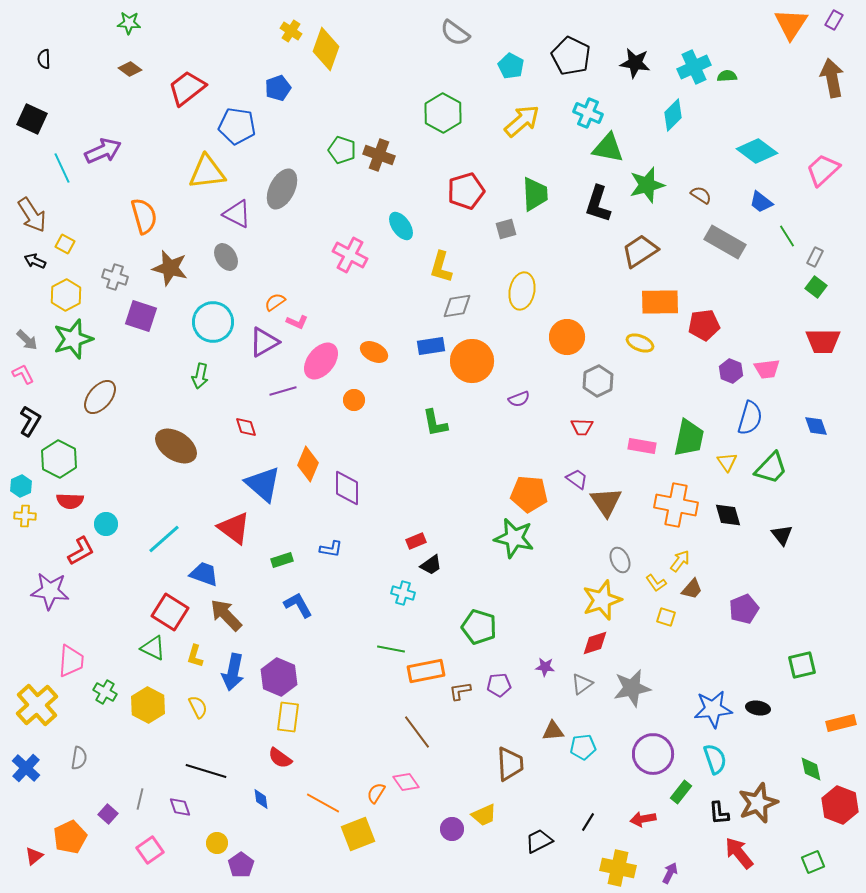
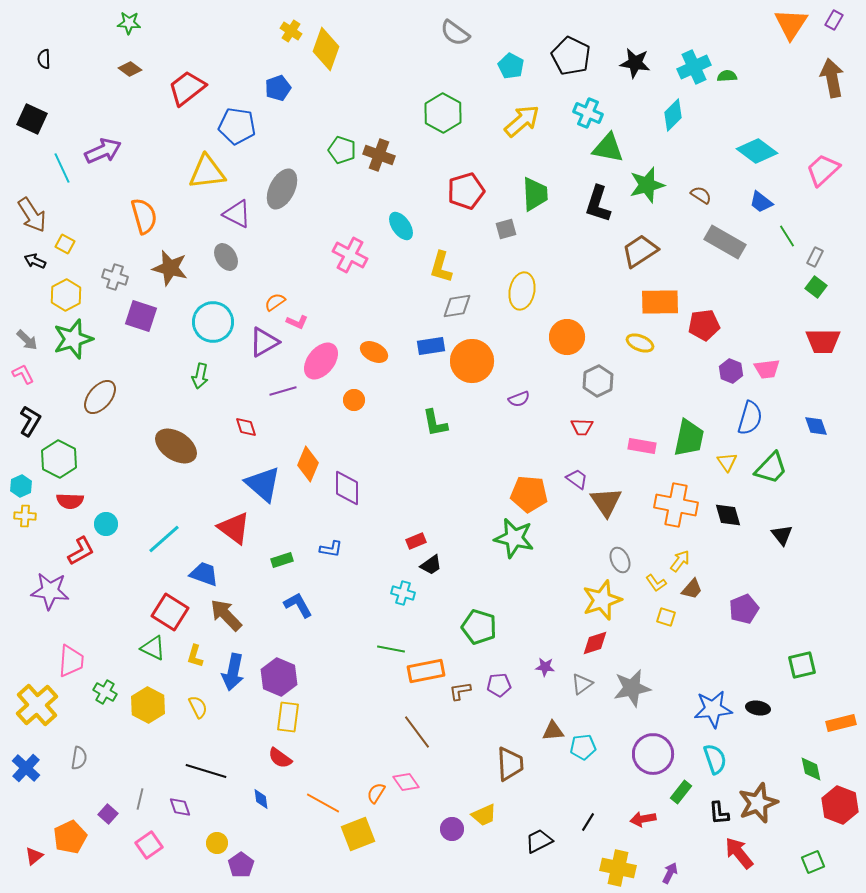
pink square at (150, 850): moved 1 px left, 5 px up
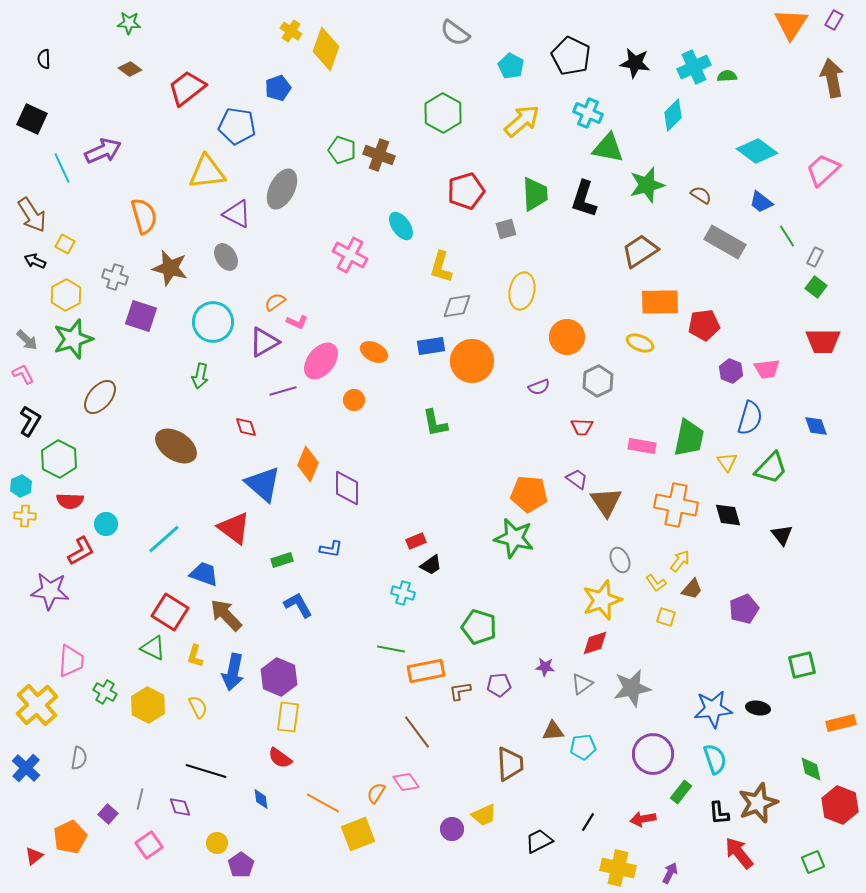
black L-shape at (598, 204): moved 14 px left, 5 px up
purple semicircle at (519, 399): moved 20 px right, 12 px up
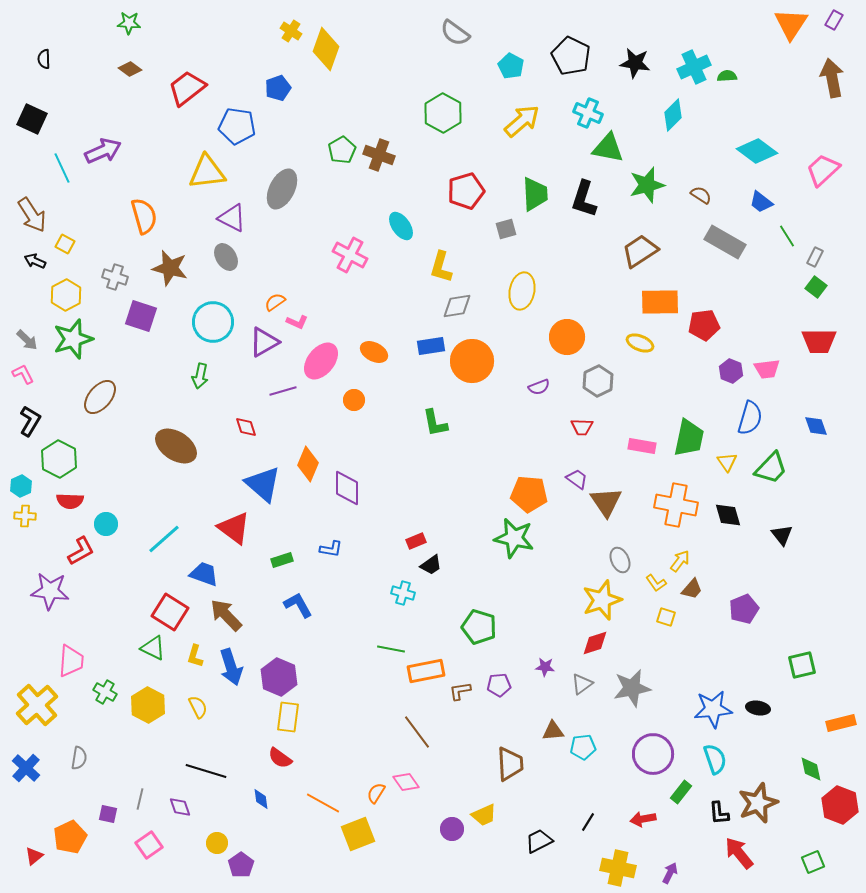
green pentagon at (342, 150): rotated 24 degrees clockwise
purple triangle at (237, 214): moved 5 px left, 4 px down
red trapezoid at (823, 341): moved 4 px left
blue arrow at (233, 672): moved 2 px left, 5 px up; rotated 30 degrees counterclockwise
purple square at (108, 814): rotated 30 degrees counterclockwise
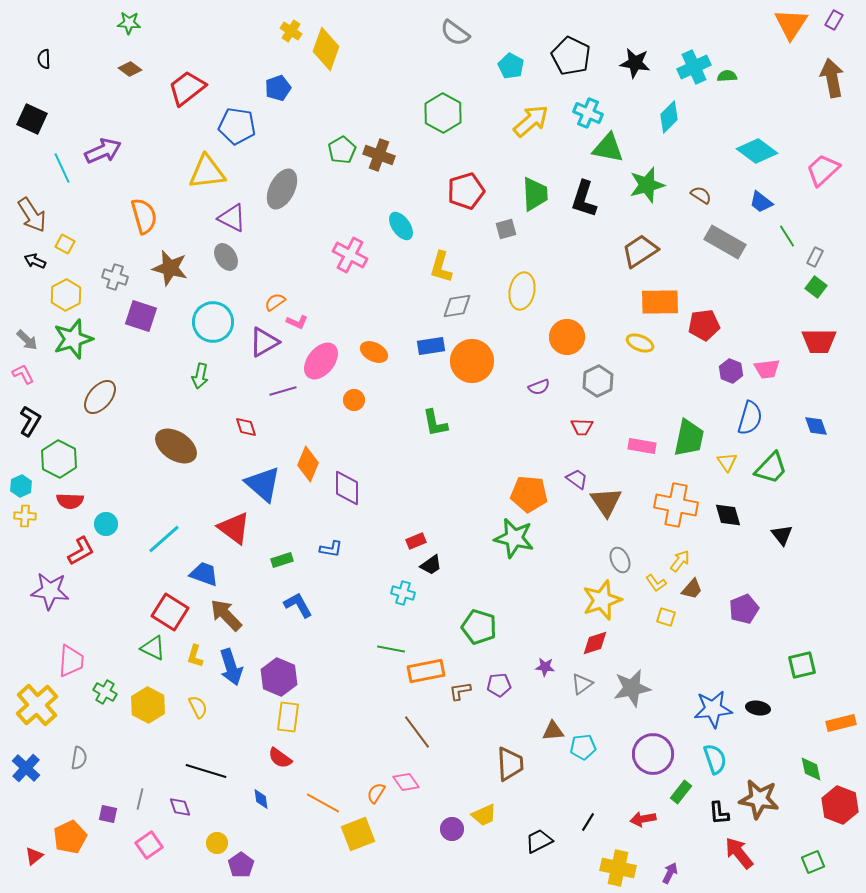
cyan diamond at (673, 115): moved 4 px left, 2 px down
yellow arrow at (522, 121): moved 9 px right
brown star at (758, 803): moved 1 px right, 4 px up; rotated 30 degrees clockwise
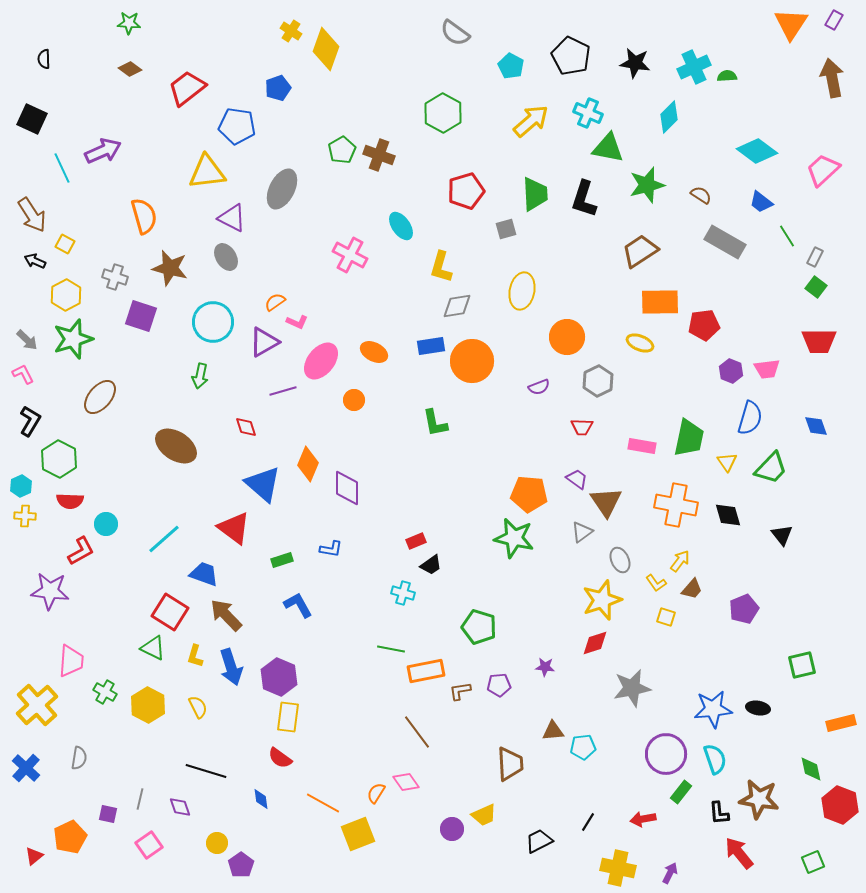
gray triangle at (582, 684): moved 152 px up
purple circle at (653, 754): moved 13 px right
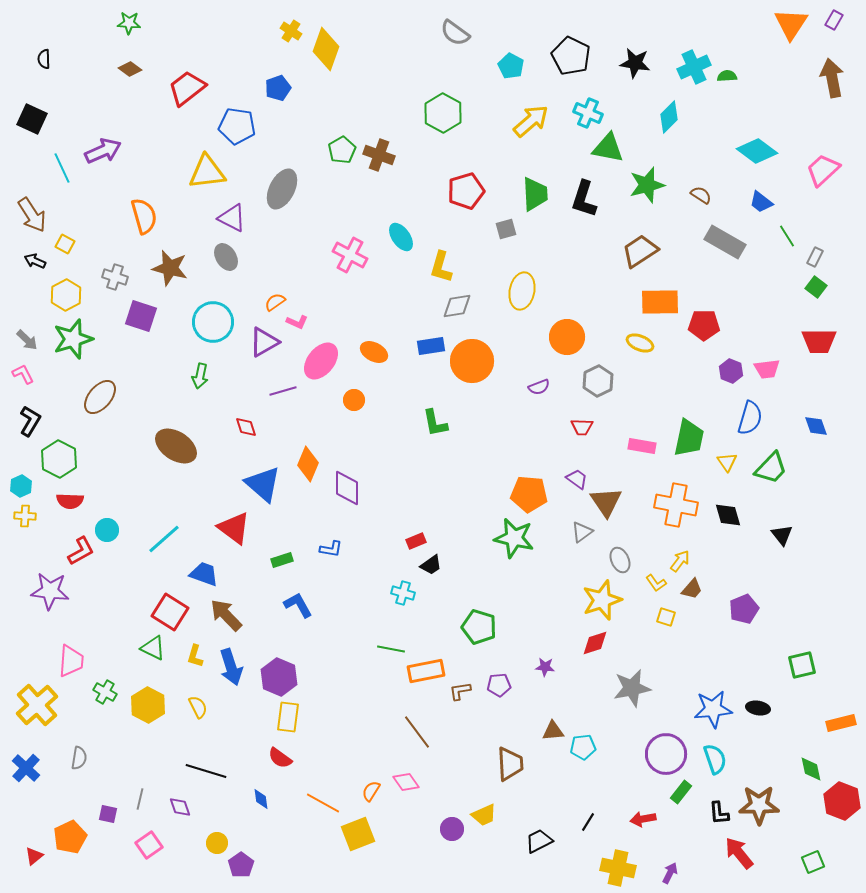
cyan ellipse at (401, 226): moved 11 px down
red pentagon at (704, 325): rotated 8 degrees clockwise
cyan circle at (106, 524): moved 1 px right, 6 px down
orange semicircle at (376, 793): moved 5 px left, 2 px up
brown star at (759, 799): moved 6 px down; rotated 9 degrees counterclockwise
red hexagon at (840, 805): moved 2 px right, 4 px up
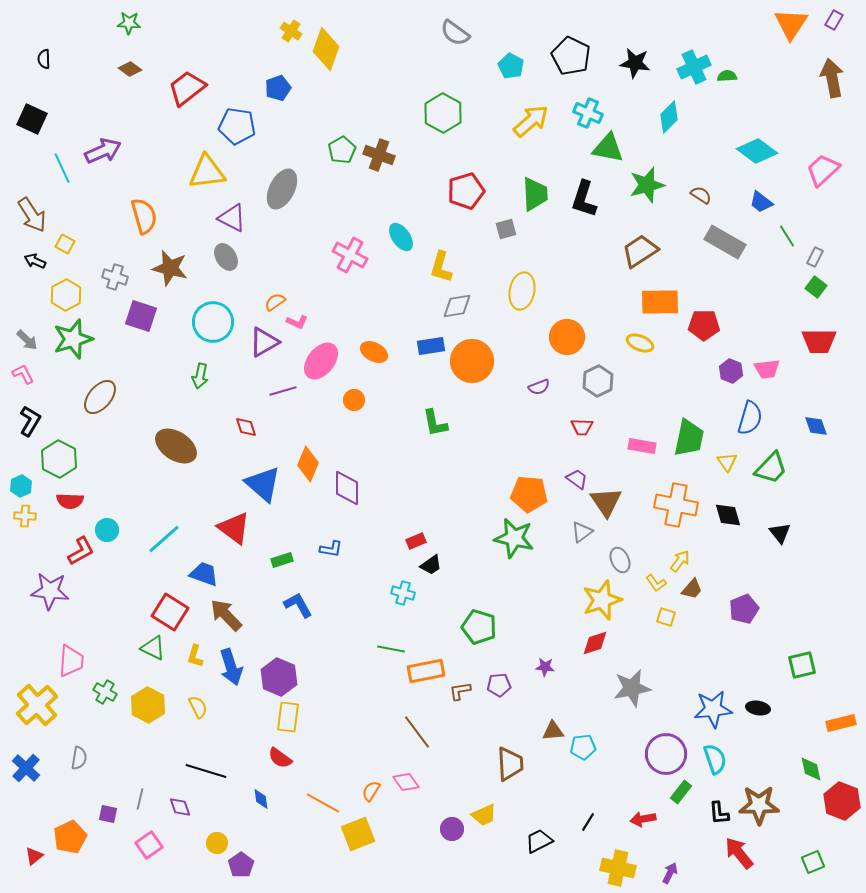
black triangle at (782, 535): moved 2 px left, 2 px up
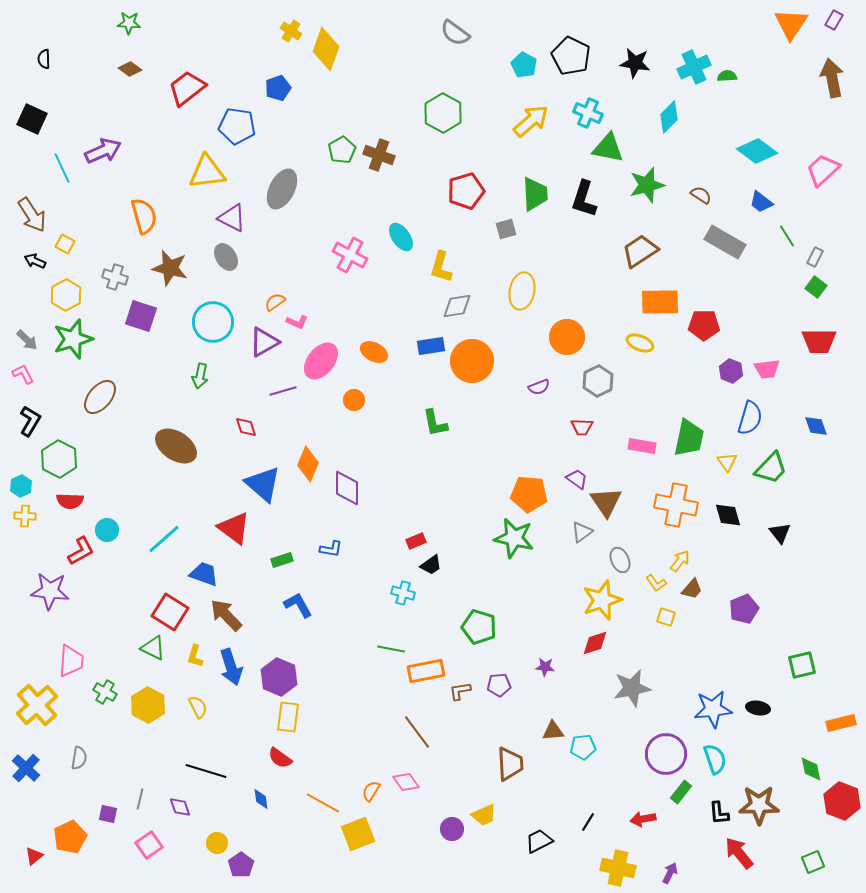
cyan pentagon at (511, 66): moved 13 px right, 1 px up
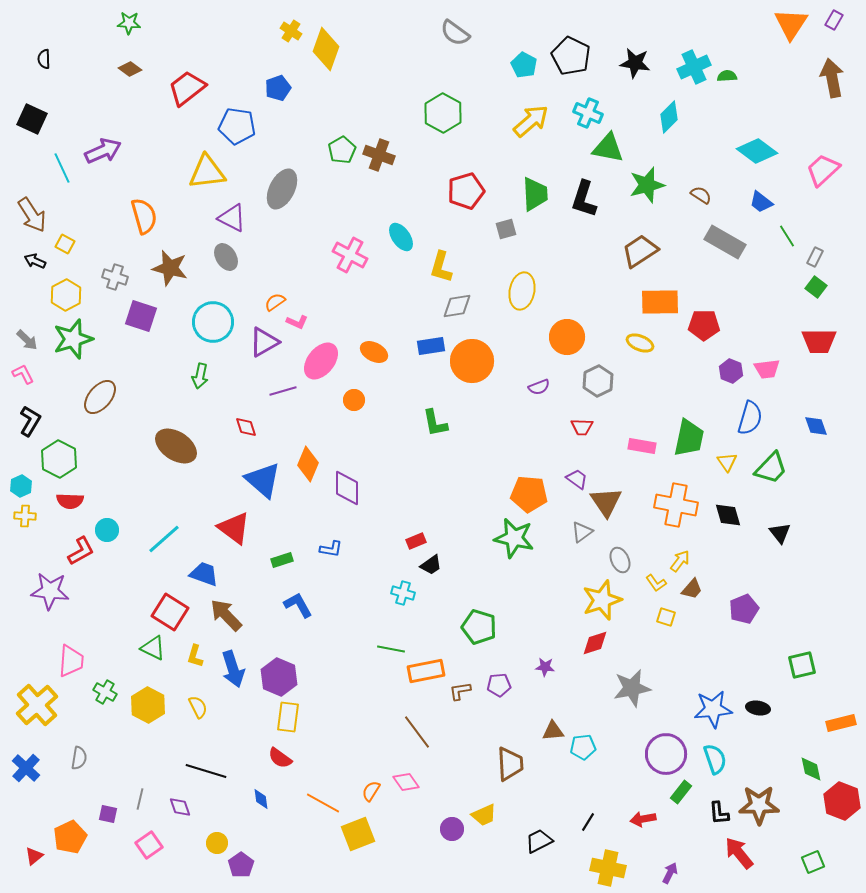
blue triangle at (263, 484): moved 4 px up
blue arrow at (231, 667): moved 2 px right, 2 px down
yellow cross at (618, 868): moved 10 px left
